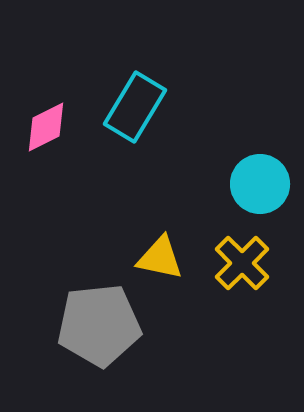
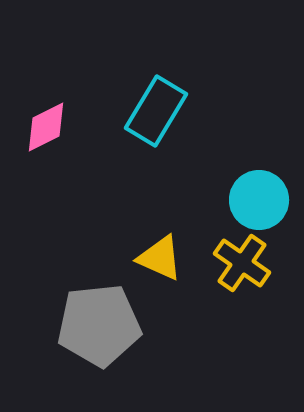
cyan rectangle: moved 21 px right, 4 px down
cyan circle: moved 1 px left, 16 px down
yellow triangle: rotated 12 degrees clockwise
yellow cross: rotated 10 degrees counterclockwise
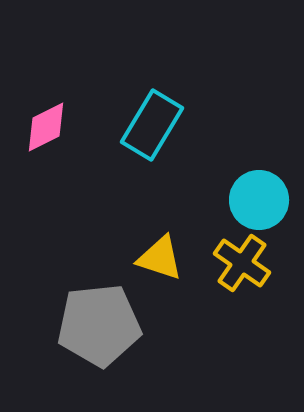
cyan rectangle: moved 4 px left, 14 px down
yellow triangle: rotated 6 degrees counterclockwise
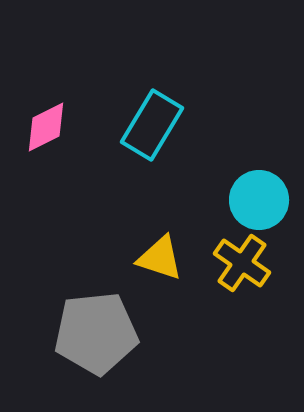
gray pentagon: moved 3 px left, 8 px down
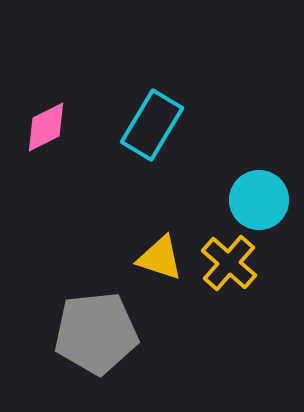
yellow cross: moved 13 px left; rotated 6 degrees clockwise
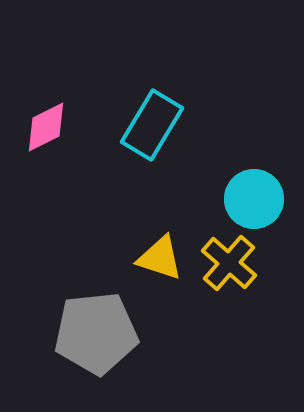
cyan circle: moved 5 px left, 1 px up
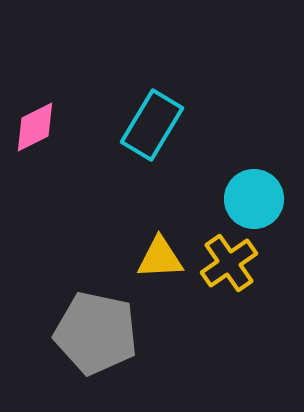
pink diamond: moved 11 px left
yellow triangle: rotated 21 degrees counterclockwise
yellow cross: rotated 14 degrees clockwise
gray pentagon: rotated 18 degrees clockwise
